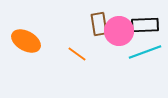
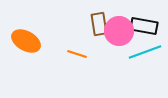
black rectangle: moved 1 px left, 1 px down; rotated 12 degrees clockwise
orange line: rotated 18 degrees counterclockwise
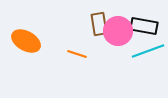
pink circle: moved 1 px left
cyan line: moved 3 px right, 1 px up
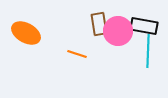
orange ellipse: moved 8 px up
cyan line: rotated 68 degrees counterclockwise
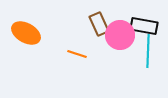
brown rectangle: rotated 15 degrees counterclockwise
pink circle: moved 2 px right, 4 px down
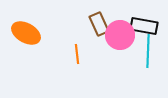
orange line: rotated 66 degrees clockwise
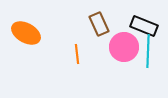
black rectangle: rotated 12 degrees clockwise
pink circle: moved 4 px right, 12 px down
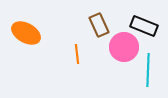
brown rectangle: moved 1 px down
cyan line: moved 19 px down
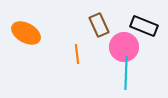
cyan line: moved 22 px left, 3 px down
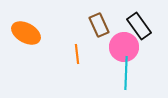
black rectangle: moved 5 px left; rotated 32 degrees clockwise
